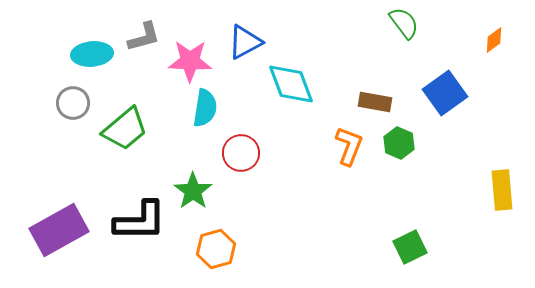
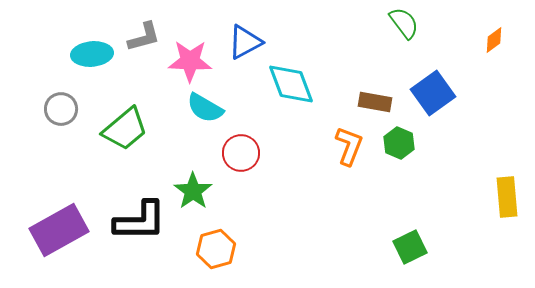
blue square: moved 12 px left
gray circle: moved 12 px left, 6 px down
cyan semicircle: rotated 111 degrees clockwise
yellow rectangle: moved 5 px right, 7 px down
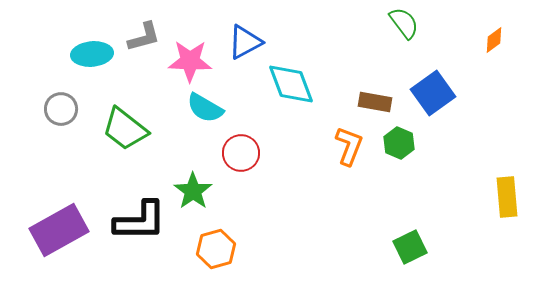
green trapezoid: rotated 78 degrees clockwise
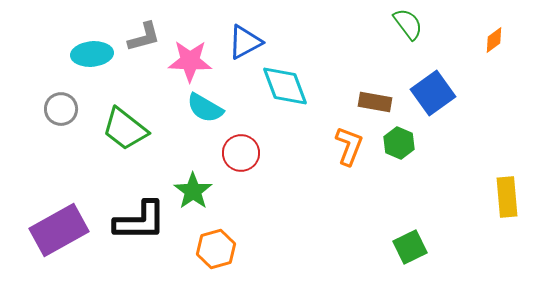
green semicircle: moved 4 px right, 1 px down
cyan diamond: moved 6 px left, 2 px down
